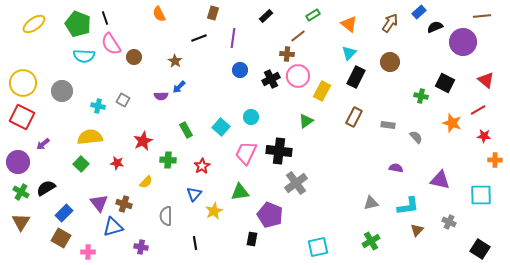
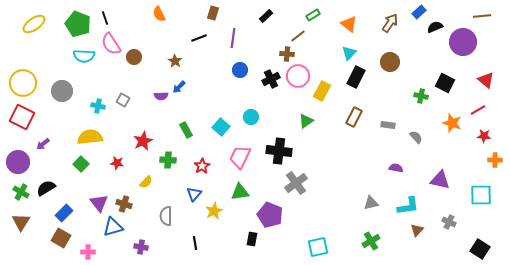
pink trapezoid at (246, 153): moved 6 px left, 4 px down
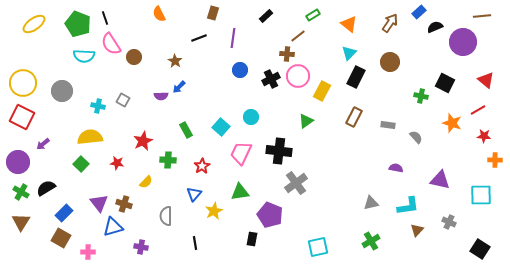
pink trapezoid at (240, 157): moved 1 px right, 4 px up
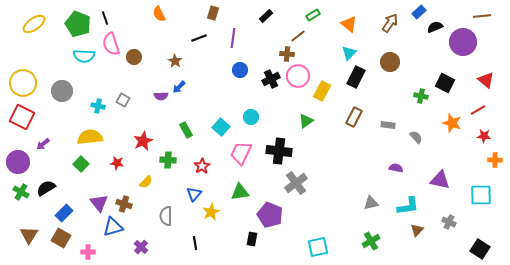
pink semicircle at (111, 44): rotated 15 degrees clockwise
yellow star at (214, 211): moved 3 px left, 1 px down
brown triangle at (21, 222): moved 8 px right, 13 px down
purple cross at (141, 247): rotated 32 degrees clockwise
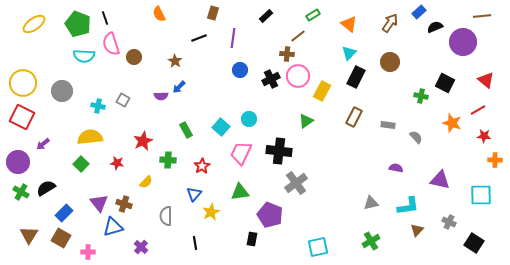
cyan circle at (251, 117): moved 2 px left, 2 px down
black square at (480, 249): moved 6 px left, 6 px up
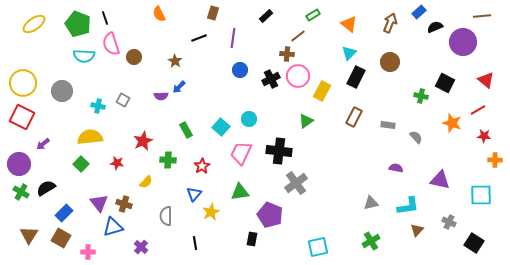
brown arrow at (390, 23): rotated 12 degrees counterclockwise
purple circle at (18, 162): moved 1 px right, 2 px down
